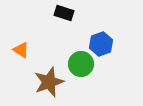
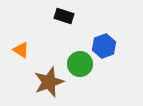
black rectangle: moved 3 px down
blue hexagon: moved 3 px right, 2 px down
green circle: moved 1 px left
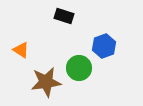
green circle: moved 1 px left, 4 px down
brown star: moved 3 px left; rotated 12 degrees clockwise
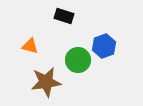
orange triangle: moved 9 px right, 4 px up; rotated 18 degrees counterclockwise
green circle: moved 1 px left, 8 px up
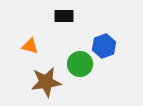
black rectangle: rotated 18 degrees counterclockwise
green circle: moved 2 px right, 4 px down
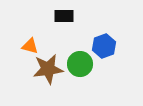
brown star: moved 2 px right, 13 px up
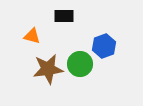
orange triangle: moved 2 px right, 10 px up
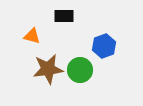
green circle: moved 6 px down
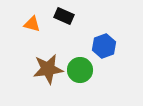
black rectangle: rotated 24 degrees clockwise
orange triangle: moved 12 px up
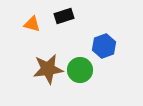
black rectangle: rotated 42 degrees counterclockwise
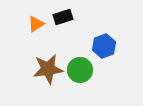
black rectangle: moved 1 px left, 1 px down
orange triangle: moved 4 px right; rotated 48 degrees counterclockwise
